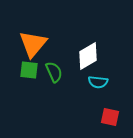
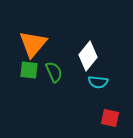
white diamond: rotated 20 degrees counterclockwise
red square: moved 1 px down
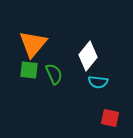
green semicircle: moved 2 px down
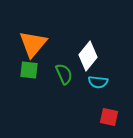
green semicircle: moved 10 px right
red square: moved 1 px left, 1 px up
